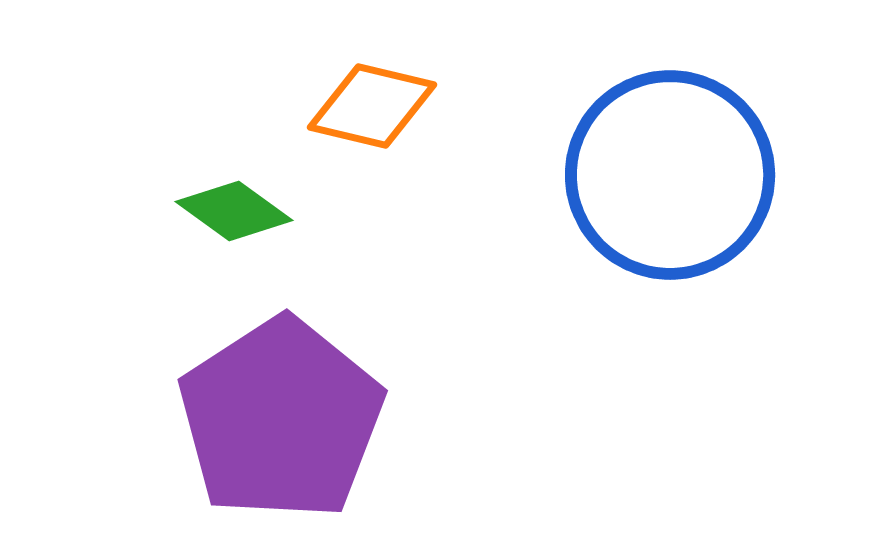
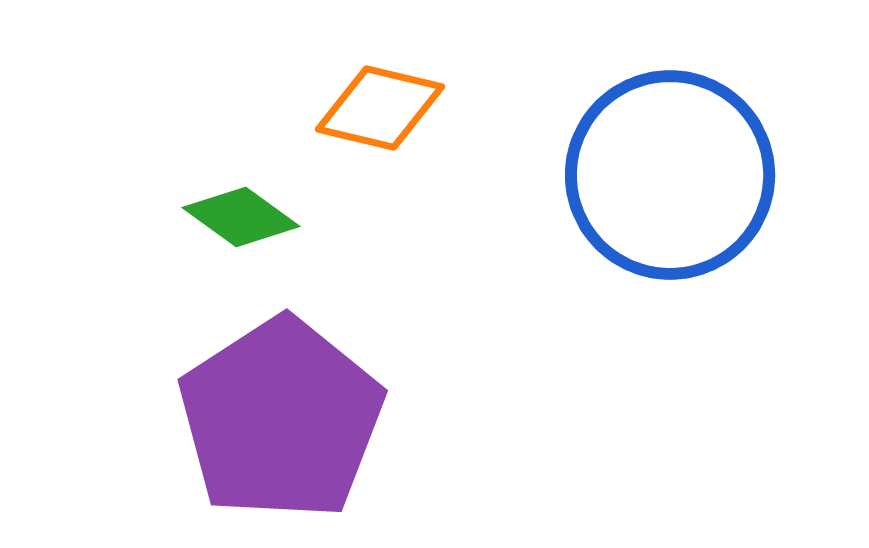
orange diamond: moved 8 px right, 2 px down
green diamond: moved 7 px right, 6 px down
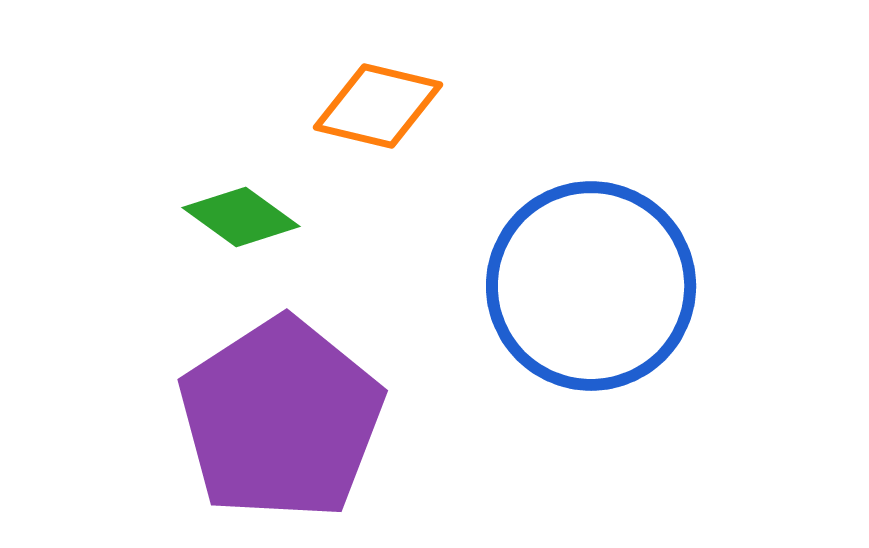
orange diamond: moved 2 px left, 2 px up
blue circle: moved 79 px left, 111 px down
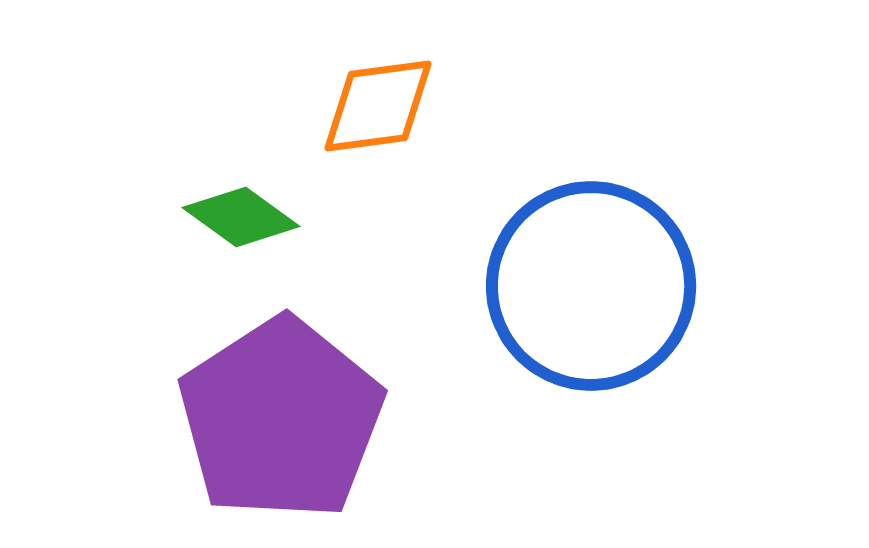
orange diamond: rotated 21 degrees counterclockwise
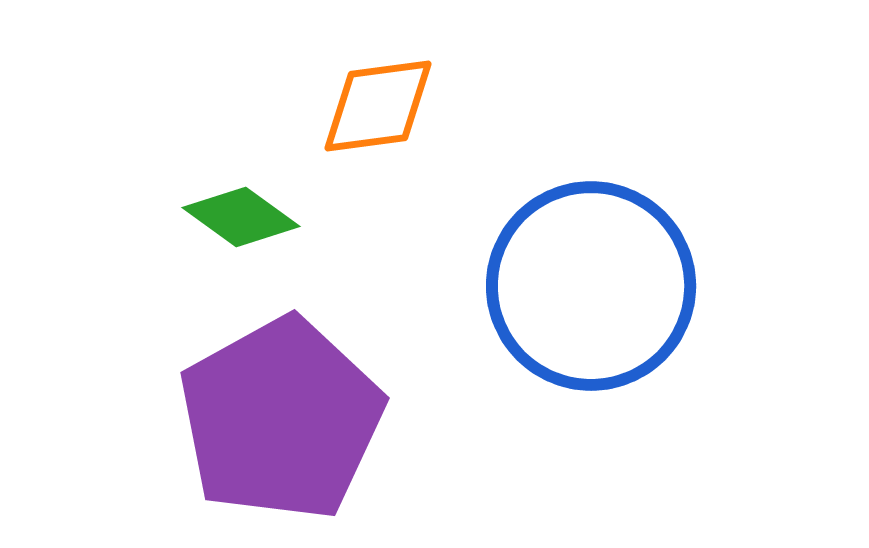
purple pentagon: rotated 4 degrees clockwise
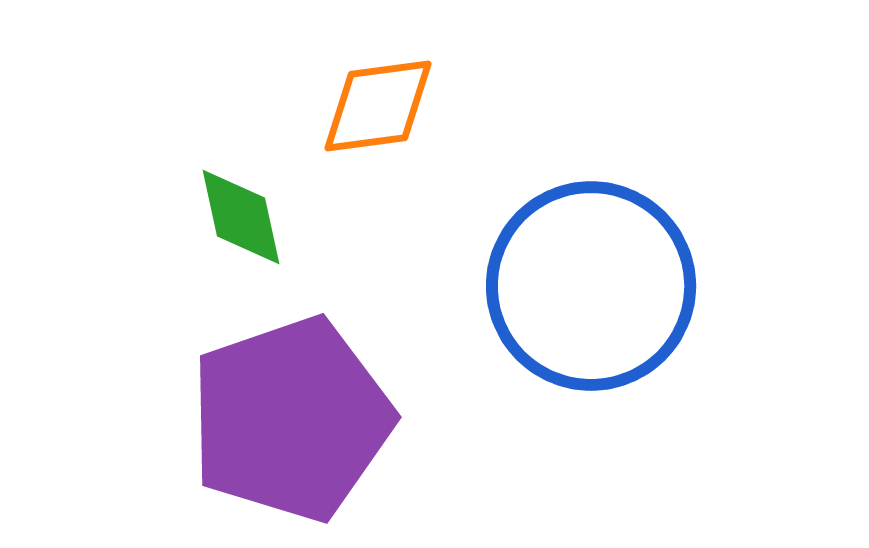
green diamond: rotated 42 degrees clockwise
purple pentagon: moved 10 px right; rotated 10 degrees clockwise
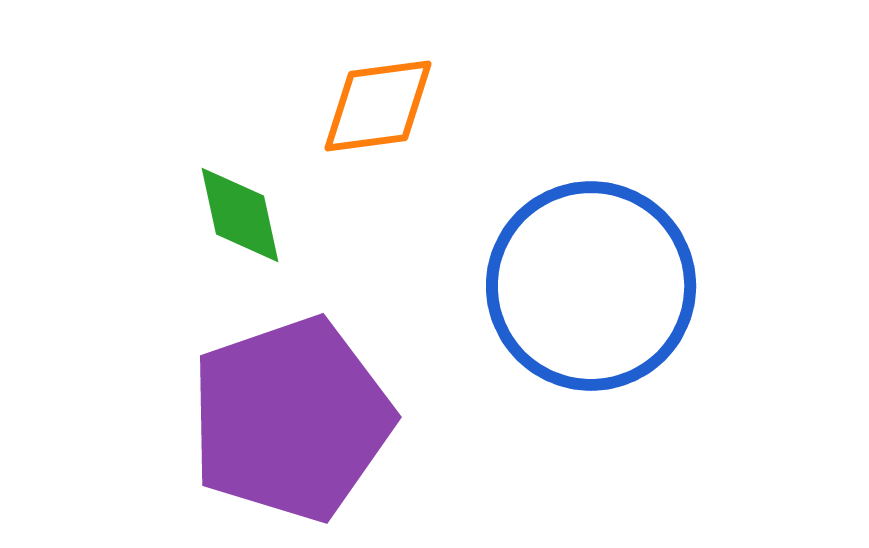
green diamond: moved 1 px left, 2 px up
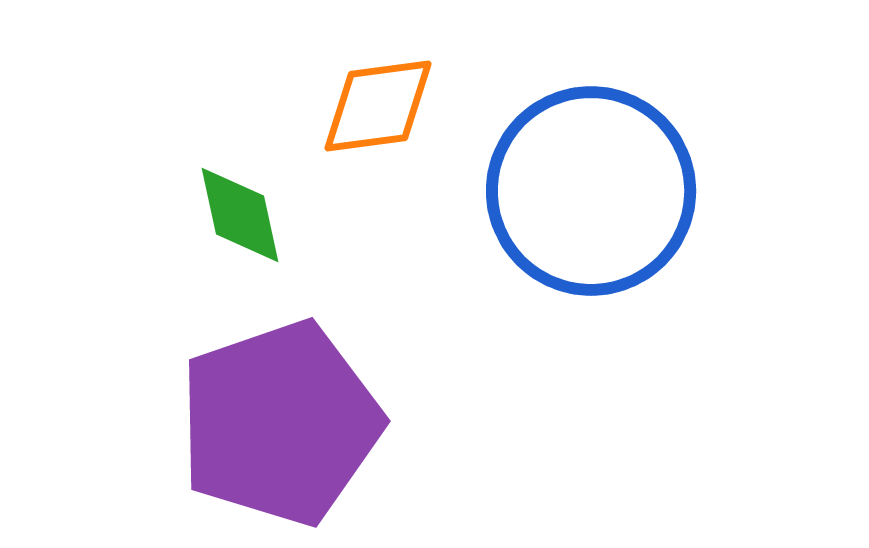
blue circle: moved 95 px up
purple pentagon: moved 11 px left, 4 px down
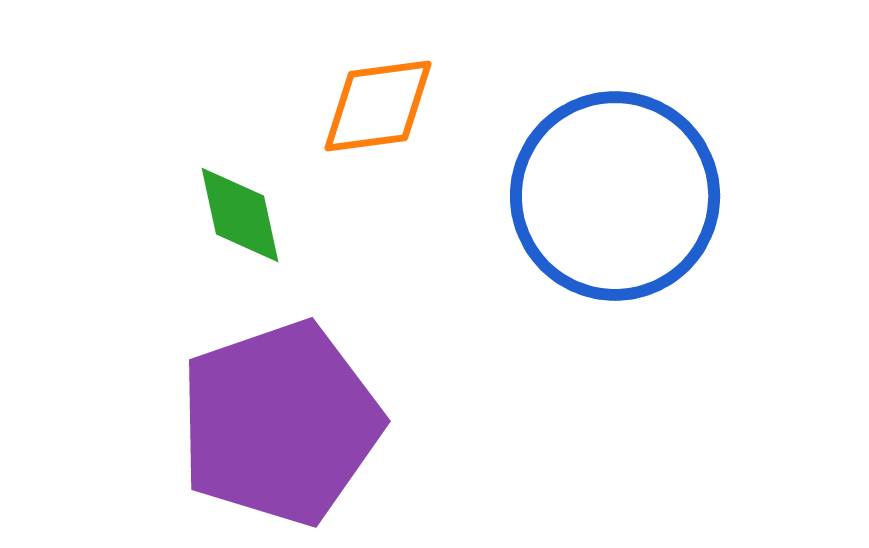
blue circle: moved 24 px right, 5 px down
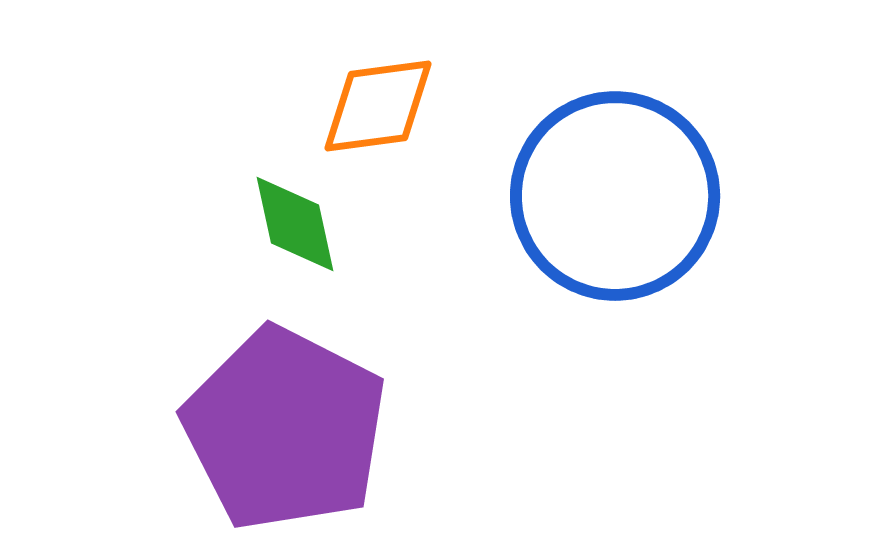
green diamond: moved 55 px right, 9 px down
purple pentagon: moved 5 px right, 6 px down; rotated 26 degrees counterclockwise
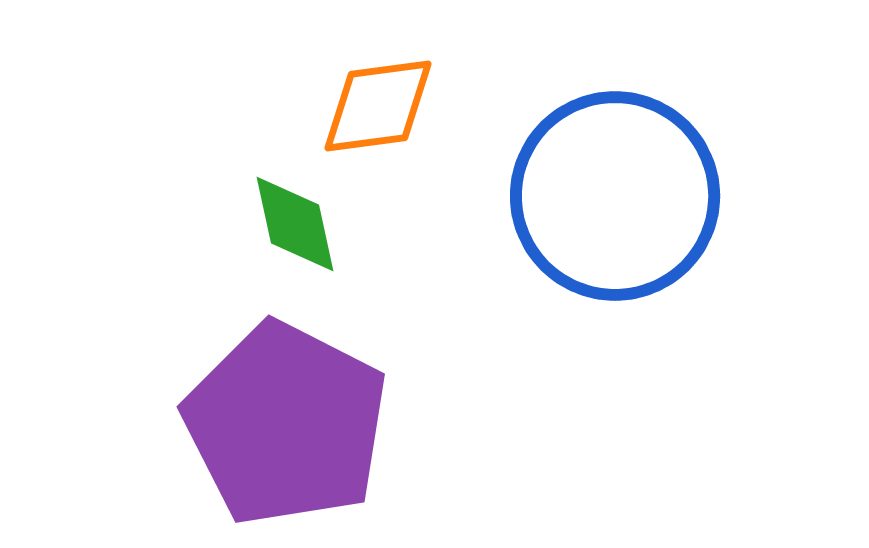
purple pentagon: moved 1 px right, 5 px up
